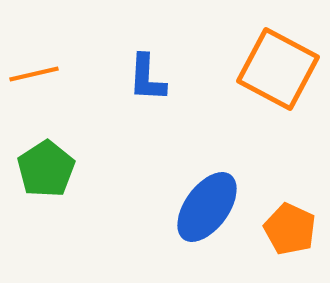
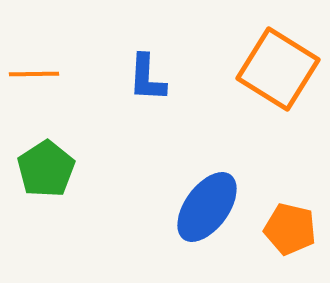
orange square: rotated 4 degrees clockwise
orange line: rotated 12 degrees clockwise
orange pentagon: rotated 12 degrees counterclockwise
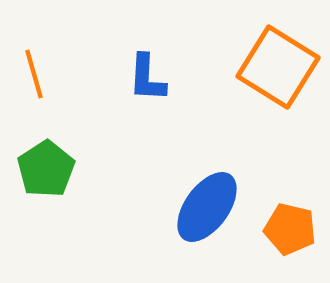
orange square: moved 2 px up
orange line: rotated 75 degrees clockwise
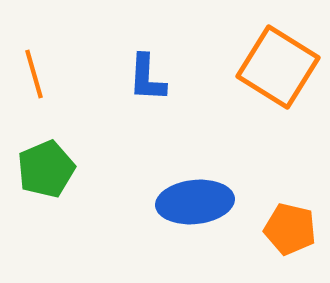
green pentagon: rotated 10 degrees clockwise
blue ellipse: moved 12 px left, 5 px up; rotated 48 degrees clockwise
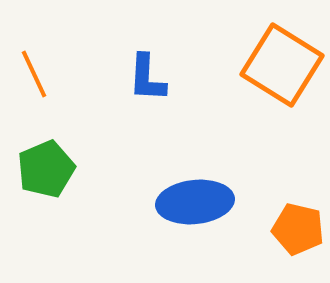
orange square: moved 4 px right, 2 px up
orange line: rotated 9 degrees counterclockwise
orange pentagon: moved 8 px right
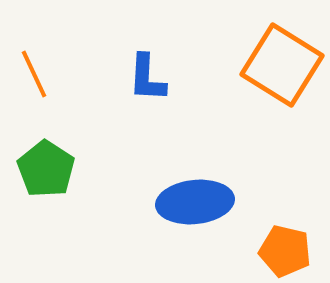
green pentagon: rotated 16 degrees counterclockwise
orange pentagon: moved 13 px left, 22 px down
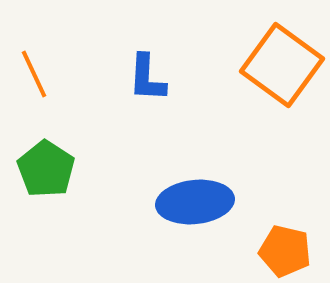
orange square: rotated 4 degrees clockwise
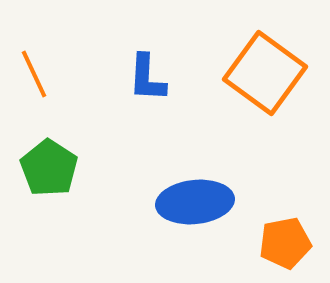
orange square: moved 17 px left, 8 px down
green pentagon: moved 3 px right, 1 px up
orange pentagon: moved 8 px up; rotated 24 degrees counterclockwise
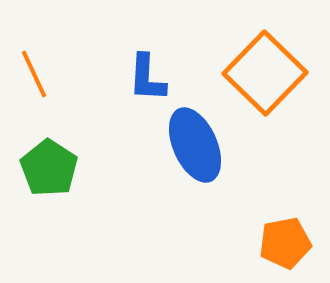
orange square: rotated 8 degrees clockwise
blue ellipse: moved 57 px up; rotated 72 degrees clockwise
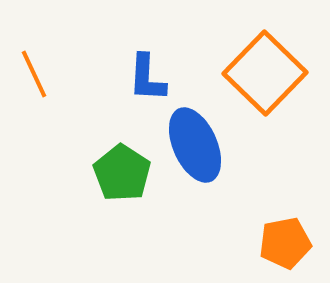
green pentagon: moved 73 px right, 5 px down
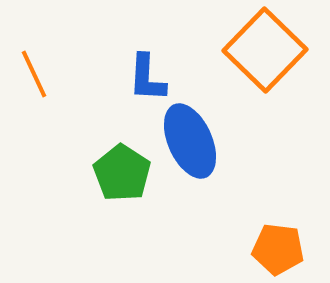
orange square: moved 23 px up
blue ellipse: moved 5 px left, 4 px up
orange pentagon: moved 7 px left, 6 px down; rotated 18 degrees clockwise
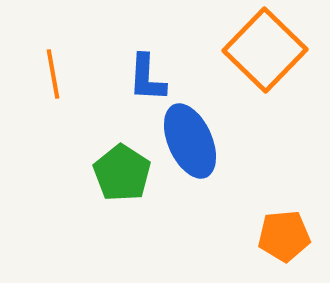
orange line: moved 19 px right; rotated 15 degrees clockwise
orange pentagon: moved 6 px right, 13 px up; rotated 12 degrees counterclockwise
